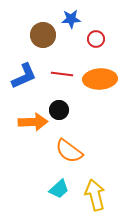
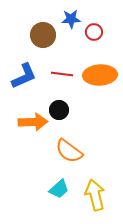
red circle: moved 2 px left, 7 px up
orange ellipse: moved 4 px up
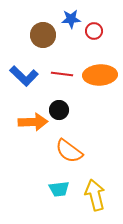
red circle: moved 1 px up
blue L-shape: rotated 68 degrees clockwise
cyan trapezoid: rotated 35 degrees clockwise
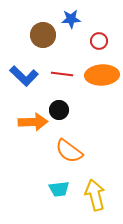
red circle: moved 5 px right, 10 px down
orange ellipse: moved 2 px right
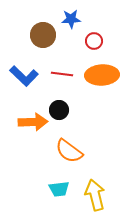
red circle: moved 5 px left
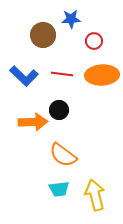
orange semicircle: moved 6 px left, 4 px down
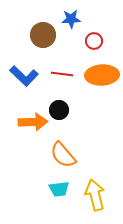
orange semicircle: rotated 12 degrees clockwise
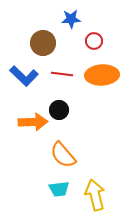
brown circle: moved 8 px down
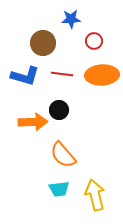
blue L-shape: moved 1 px right; rotated 28 degrees counterclockwise
